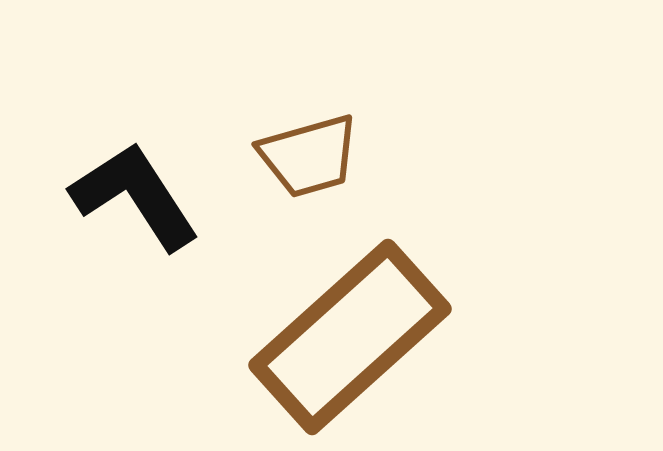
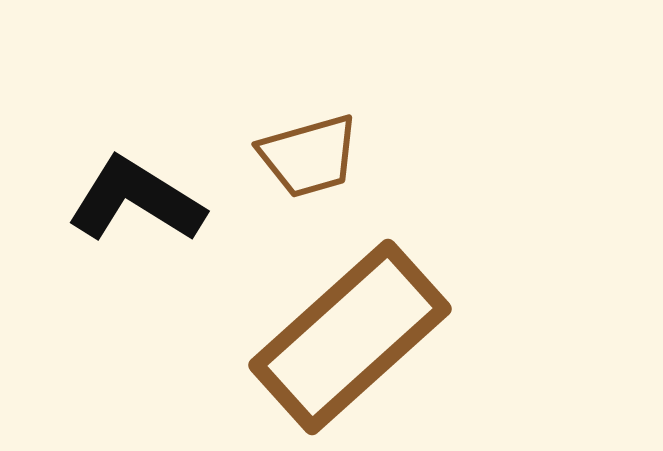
black L-shape: moved 1 px right, 4 px down; rotated 25 degrees counterclockwise
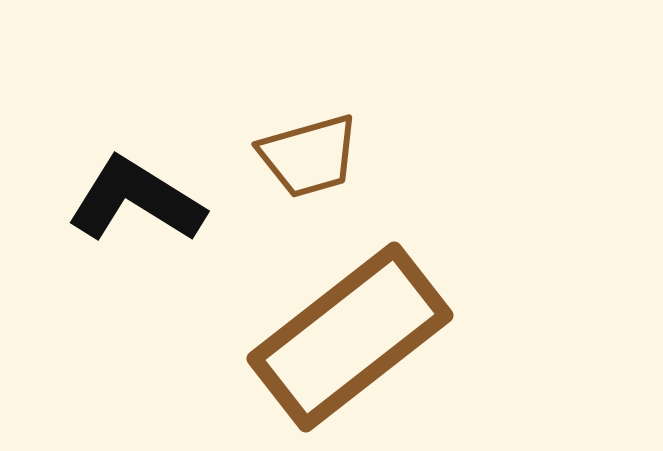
brown rectangle: rotated 4 degrees clockwise
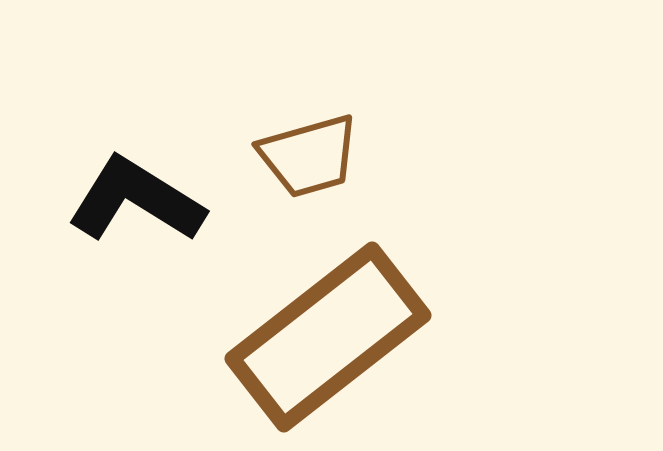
brown rectangle: moved 22 px left
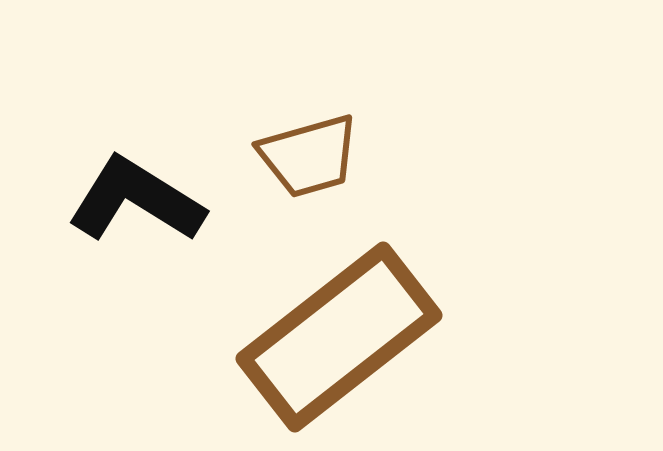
brown rectangle: moved 11 px right
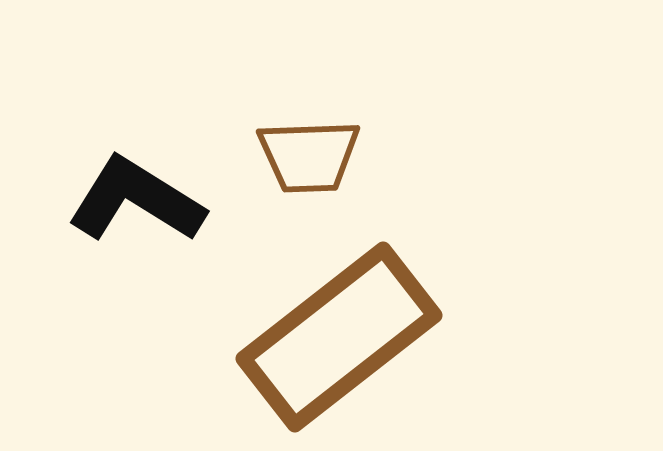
brown trapezoid: rotated 14 degrees clockwise
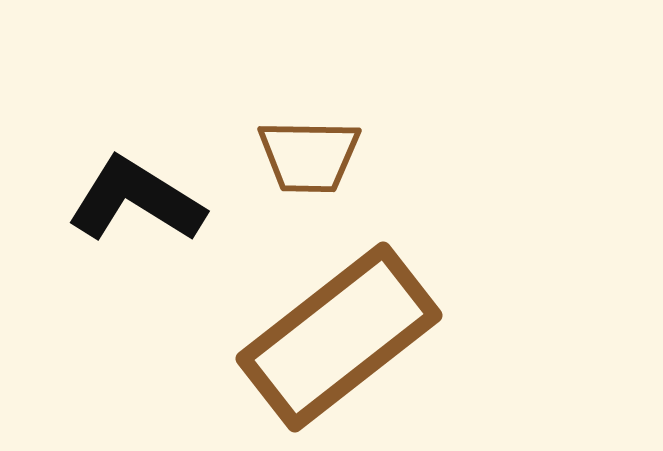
brown trapezoid: rotated 3 degrees clockwise
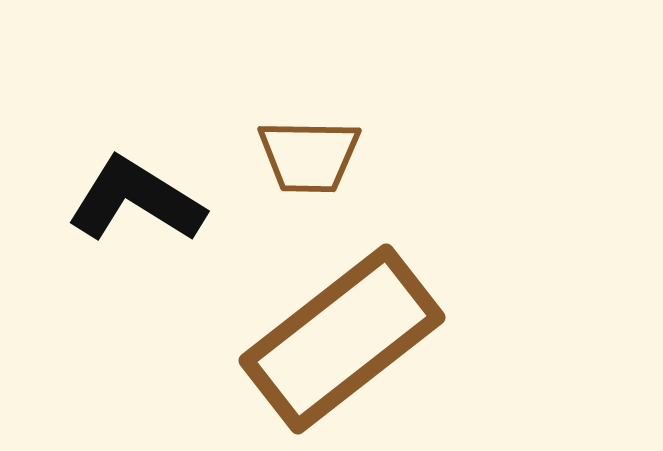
brown rectangle: moved 3 px right, 2 px down
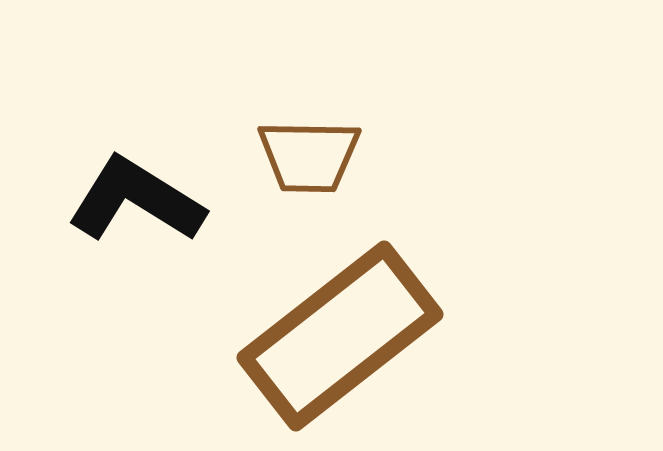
brown rectangle: moved 2 px left, 3 px up
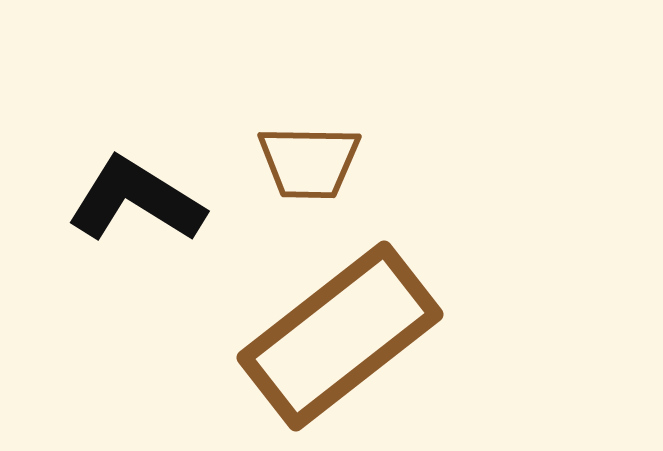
brown trapezoid: moved 6 px down
